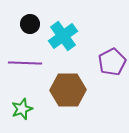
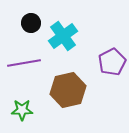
black circle: moved 1 px right, 1 px up
purple line: moved 1 px left; rotated 12 degrees counterclockwise
brown hexagon: rotated 12 degrees counterclockwise
green star: moved 1 px down; rotated 20 degrees clockwise
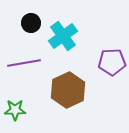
purple pentagon: rotated 24 degrees clockwise
brown hexagon: rotated 12 degrees counterclockwise
green star: moved 7 px left
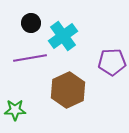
purple line: moved 6 px right, 5 px up
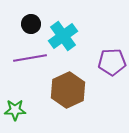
black circle: moved 1 px down
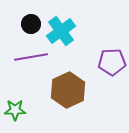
cyan cross: moved 2 px left, 5 px up
purple line: moved 1 px right, 1 px up
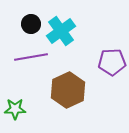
green star: moved 1 px up
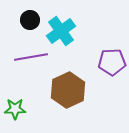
black circle: moved 1 px left, 4 px up
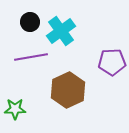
black circle: moved 2 px down
